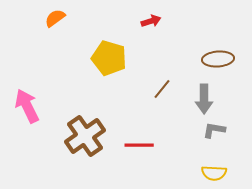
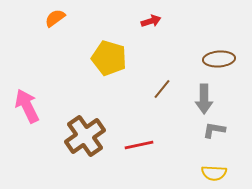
brown ellipse: moved 1 px right
red line: rotated 12 degrees counterclockwise
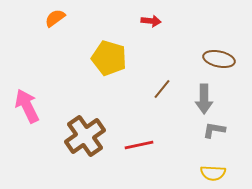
red arrow: rotated 24 degrees clockwise
brown ellipse: rotated 16 degrees clockwise
yellow semicircle: moved 1 px left
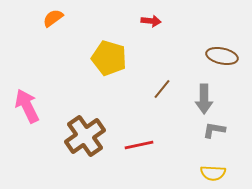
orange semicircle: moved 2 px left
brown ellipse: moved 3 px right, 3 px up
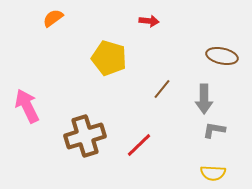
red arrow: moved 2 px left
brown cross: rotated 18 degrees clockwise
red line: rotated 32 degrees counterclockwise
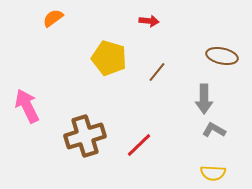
brown line: moved 5 px left, 17 px up
gray L-shape: rotated 20 degrees clockwise
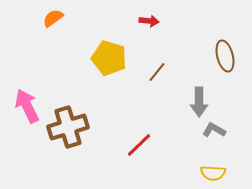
brown ellipse: moved 3 px right; rotated 64 degrees clockwise
gray arrow: moved 5 px left, 3 px down
brown cross: moved 17 px left, 9 px up
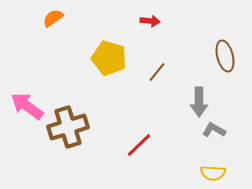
red arrow: moved 1 px right
pink arrow: rotated 28 degrees counterclockwise
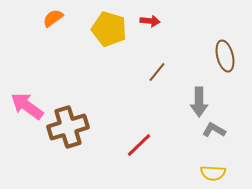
yellow pentagon: moved 29 px up
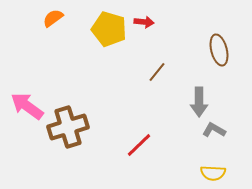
red arrow: moved 6 px left, 1 px down
brown ellipse: moved 6 px left, 6 px up
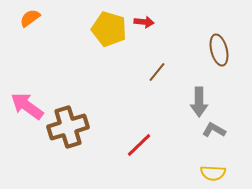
orange semicircle: moved 23 px left
